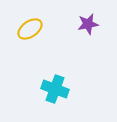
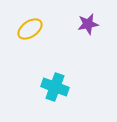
cyan cross: moved 2 px up
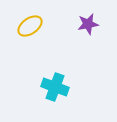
yellow ellipse: moved 3 px up
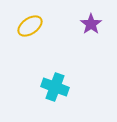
purple star: moved 3 px right; rotated 25 degrees counterclockwise
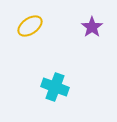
purple star: moved 1 px right, 3 px down
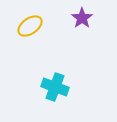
purple star: moved 10 px left, 9 px up
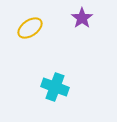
yellow ellipse: moved 2 px down
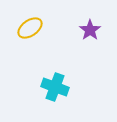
purple star: moved 8 px right, 12 px down
